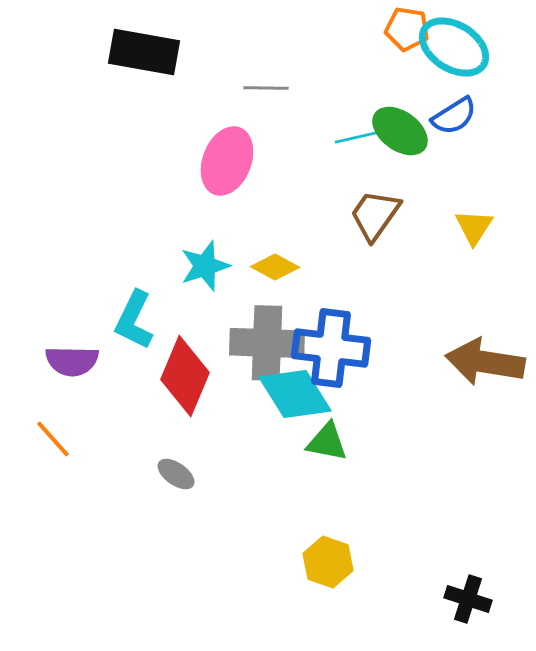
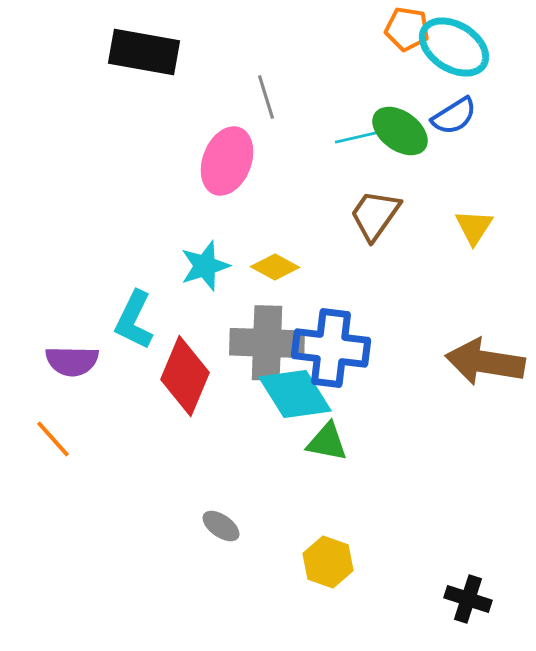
gray line: moved 9 px down; rotated 72 degrees clockwise
gray ellipse: moved 45 px right, 52 px down
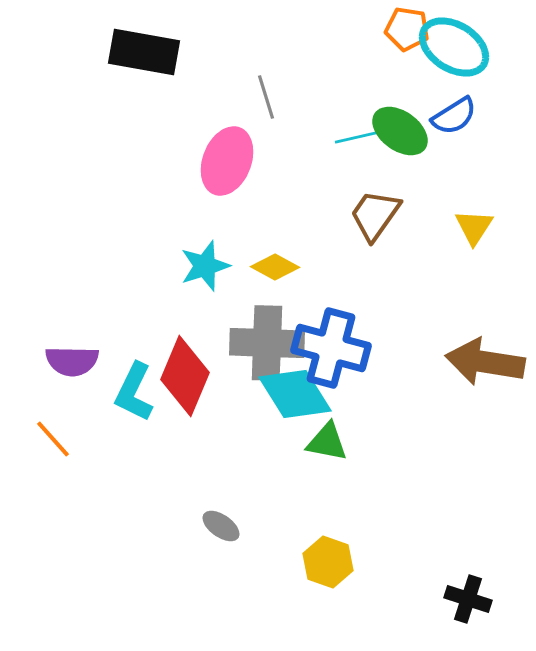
cyan L-shape: moved 72 px down
blue cross: rotated 8 degrees clockwise
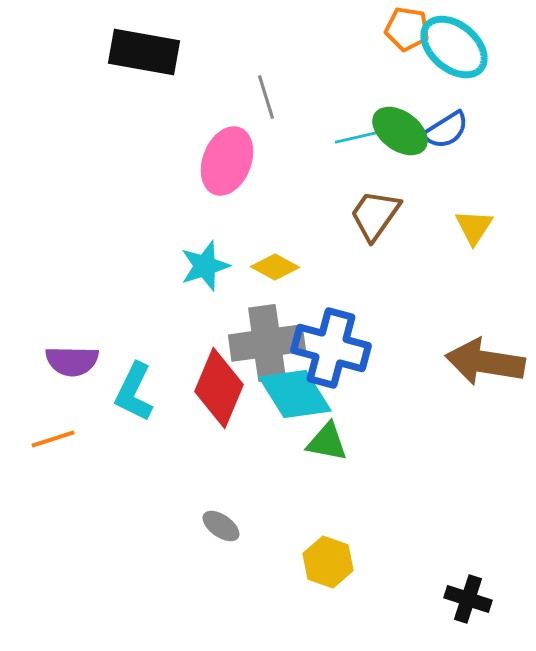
cyan ellipse: rotated 8 degrees clockwise
blue semicircle: moved 8 px left, 14 px down
gray cross: rotated 10 degrees counterclockwise
red diamond: moved 34 px right, 12 px down
orange line: rotated 66 degrees counterclockwise
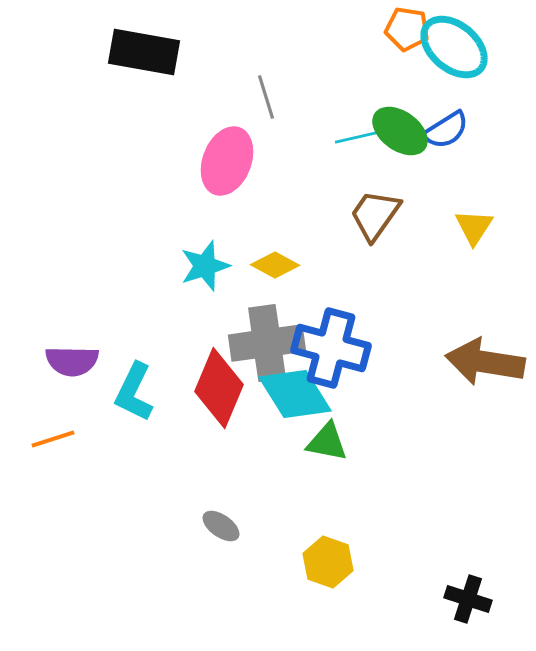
yellow diamond: moved 2 px up
